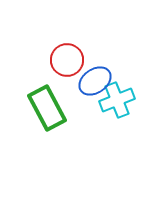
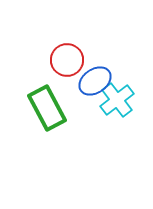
cyan cross: rotated 16 degrees counterclockwise
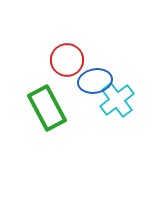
blue ellipse: rotated 24 degrees clockwise
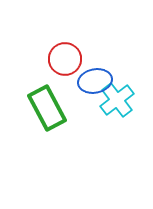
red circle: moved 2 px left, 1 px up
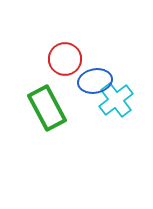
cyan cross: moved 1 px left
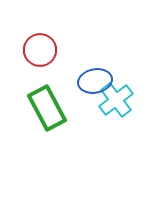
red circle: moved 25 px left, 9 px up
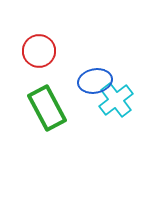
red circle: moved 1 px left, 1 px down
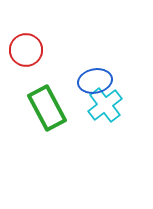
red circle: moved 13 px left, 1 px up
cyan cross: moved 11 px left, 5 px down
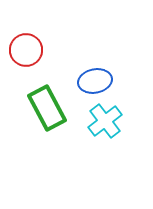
cyan cross: moved 16 px down
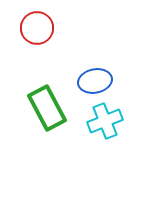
red circle: moved 11 px right, 22 px up
cyan cross: rotated 16 degrees clockwise
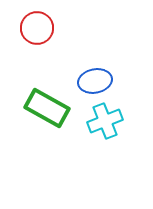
green rectangle: rotated 33 degrees counterclockwise
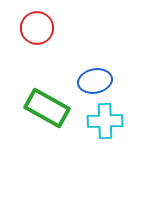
cyan cross: rotated 20 degrees clockwise
